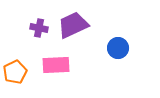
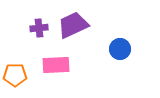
purple cross: rotated 18 degrees counterclockwise
blue circle: moved 2 px right, 1 px down
orange pentagon: moved 3 px down; rotated 25 degrees clockwise
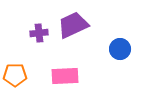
purple cross: moved 5 px down
pink rectangle: moved 9 px right, 11 px down
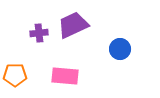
pink rectangle: rotated 8 degrees clockwise
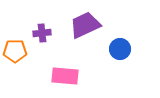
purple trapezoid: moved 12 px right
purple cross: moved 3 px right
orange pentagon: moved 24 px up
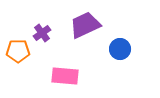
purple cross: rotated 30 degrees counterclockwise
orange pentagon: moved 3 px right
